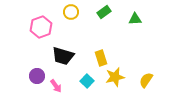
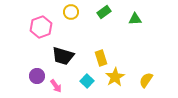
yellow star: rotated 18 degrees counterclockwise
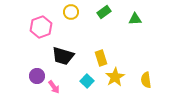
yellow semicircle: rotated 42 degrees counterclockwise
pink arrow: moved 2 px left, 1 px down
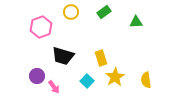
green triangle: moved 1 px right, 3 px down
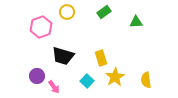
yellow circle: moved 4 px left
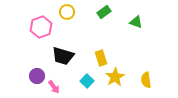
green triangle: rotated 24 degrees clockwise
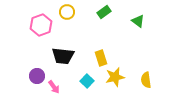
green triangle: moved 2 px right, 1 px up; rotated 16 degrees clockwise
pink hexagon: moved 2 px up
black trapezoid: rotated 10 degrees counterclockwise
yellow star: rotated 18 degrees clockwise
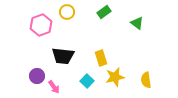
green triangle: moved 1 px left, 2 px down
